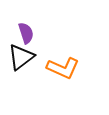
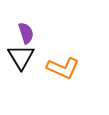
black triangle: rotated 24 degrees counterclockwise
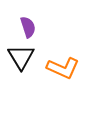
purple semicircle: moved 2 px right, 6 px up
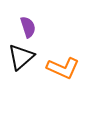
black triangle: rotated 20 degrees clockwise
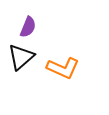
purple semicircle: rotated 40 degrees clockwise
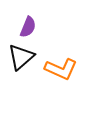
orange L-shape: moved 2 px left, 1 px down
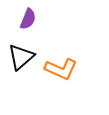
purple semicircle: moved 8 px up
